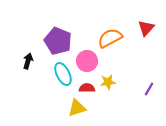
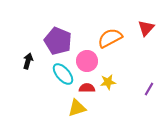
cyan ellipse: rotated 15 degrees counterclockwise
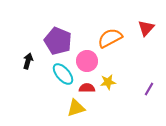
yellow triangle: moved 1 px left
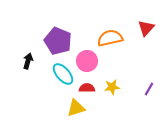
orange semicircle: rotated 15 degrees clockwise
yellow star: moved 4 px right, 5 px down
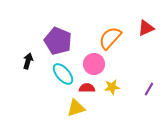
red triangle: rotated 24 degrees clockwise
orange semicircle: rotated 35 degrees counterclockwise
pink circle: moved 7 px right, 3 px down
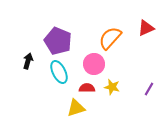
cyan ellipse: moved 4 px left, 2 px up; rotated 15 degrees clockwise
yellow star: rotated 21 degrees clockwise
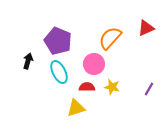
red semicircle: moved 1 px up
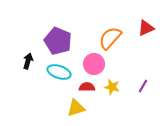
cyan ellipse: rotated 45 degrees counterclockwise
purple line: moved 6 px left, 3 px up
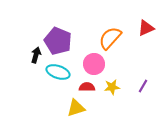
black arrow: moved 8 px right, 6 px up
cyan ellipse: moved 1 px left
yellow star: rotated 21 degrees counterclockwise
